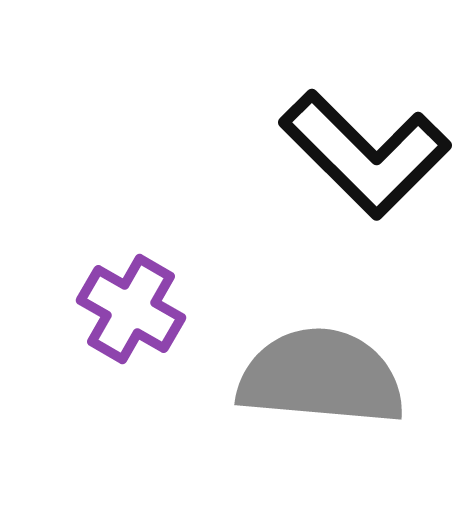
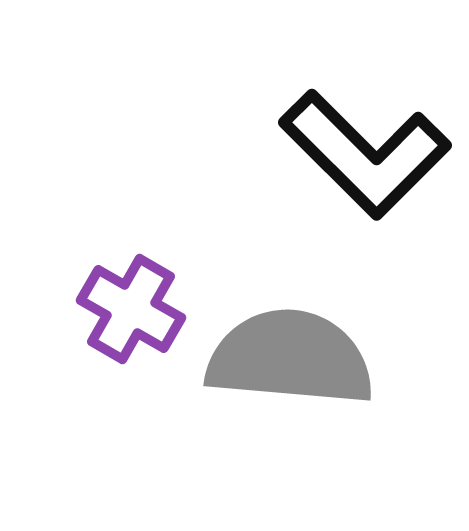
gray semicircle: moved 31 px left, 19 px up
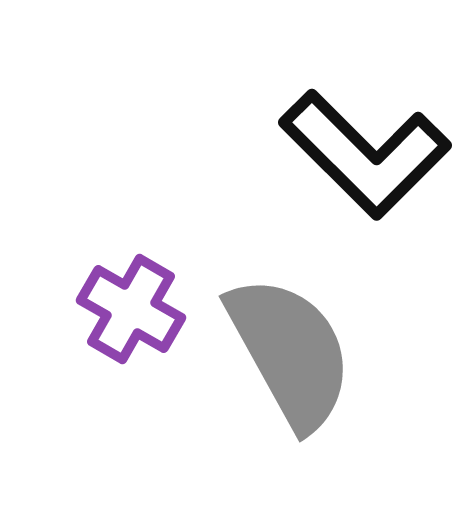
gray semicircle: moved 6 px up; rotated 56 degrees clockwise
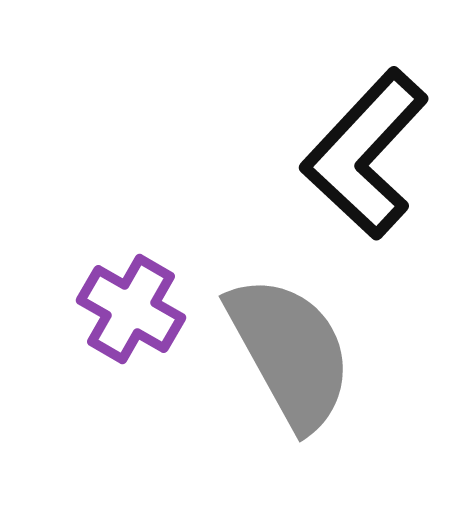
black L-shape: rotated 88 degrees clockwise
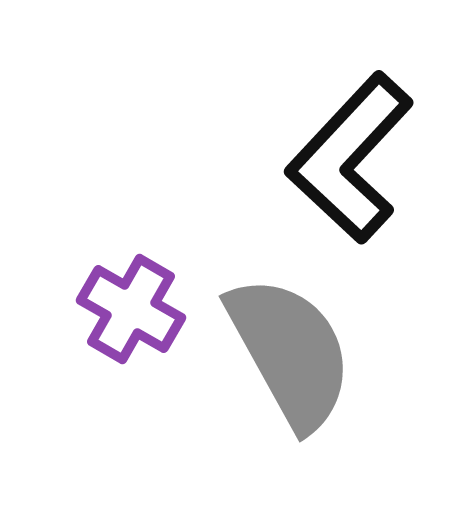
black L-shape: moved 15 px left, 4 px down
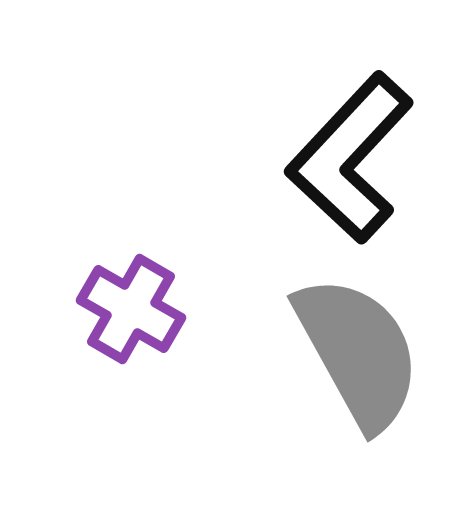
gray semicircle: moved 68 px right
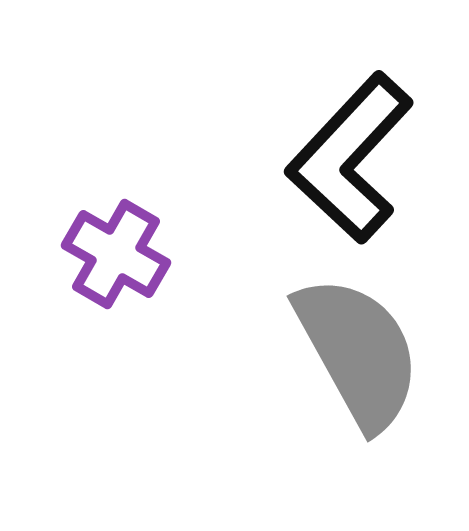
purple cross: moved 15 px left, 55 px up
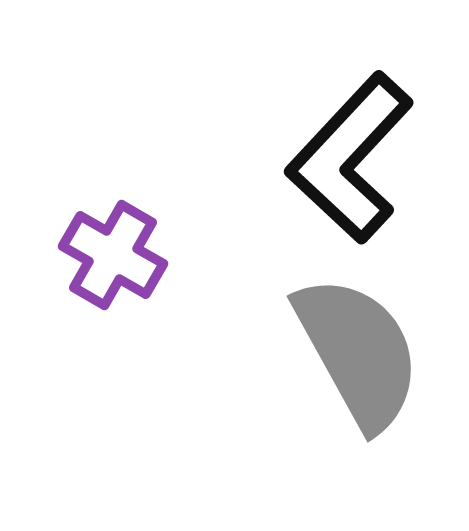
purple cross: moved 3 px left, 1 px down
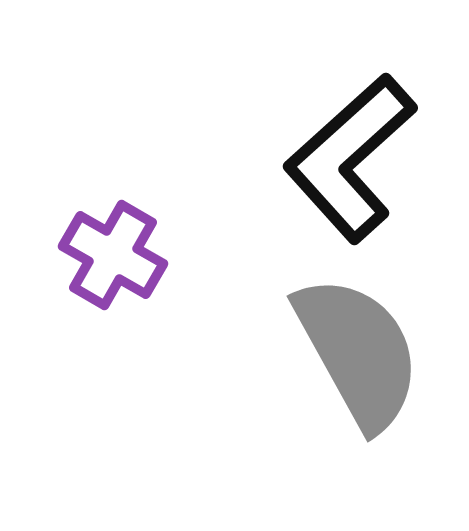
black L-shape: rotated 5 degrees clockwise
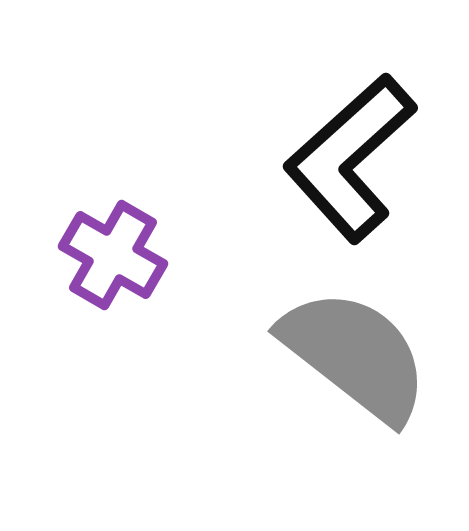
gray semicircle: moved 3 px left, 3 px down; rotated 23 degrees counterclockwise
